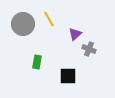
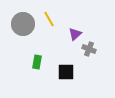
black square: moved 2 px left, 4 px up
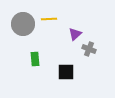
yellow line: rotated 63 degrees counterclockwise
green rectangle: moved 2 px left, 3 px up; rotated 16 degrees counterclockwise
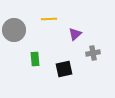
gray circle: moved 9 px left, 6 px down
gray cross: moved 4 px right, 4 px down; rotated 32 degrees counterclockwise
black square: moved 2 px left, 3 px up; rotated 12 degrees counterclockwise
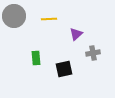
gray circle: moved 14 px up
purple triangle: moved 1 px right
green rectangle: moved 1 px right, 1 px up
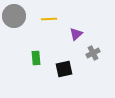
gray cross: rotated 16 degrees counterclockwise
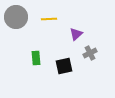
gray circle: moved 2 px right, 1 px down
gray cross: moved 3 px left
black square: moved 3 px up
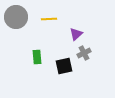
gray cross: moved 6 px left
green rectangle: moved 1 px right, 1 px up
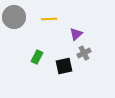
gray circle: moved 2 px left
green rectangle: rotated 32 degrees clockwise
